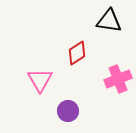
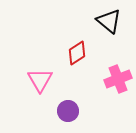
black triangle: rotated 32 degrees clockwise
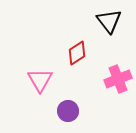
black triangle: rotated 12 degrees clockwise
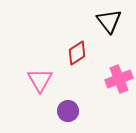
pink cross: moved 1 px right
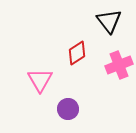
pink cross: moved 14 px up
purple circle: moved 2 px up
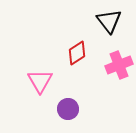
pink triangle: moved 1 px down
